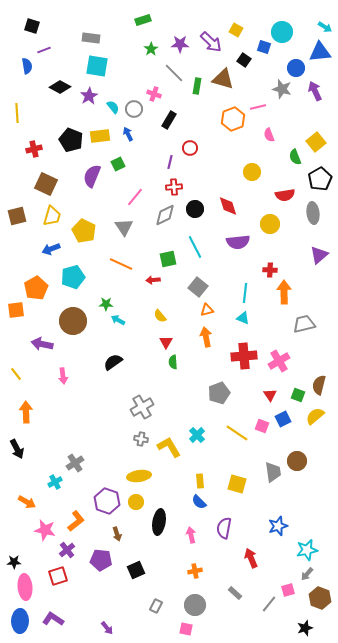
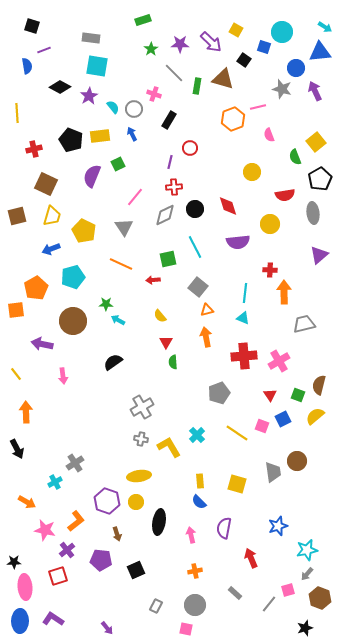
blue arrow at (128, 134): moved 4 px right
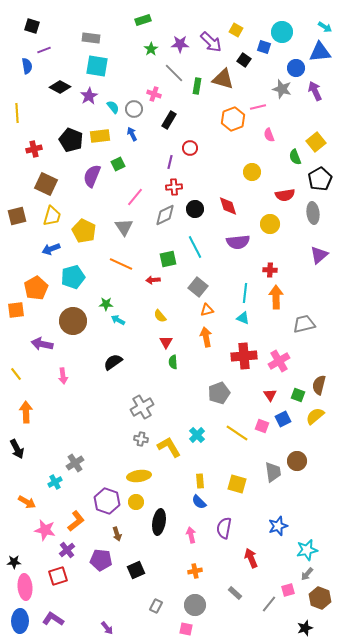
orange arrow at (284, 292): moved 8 px left, 5 px down
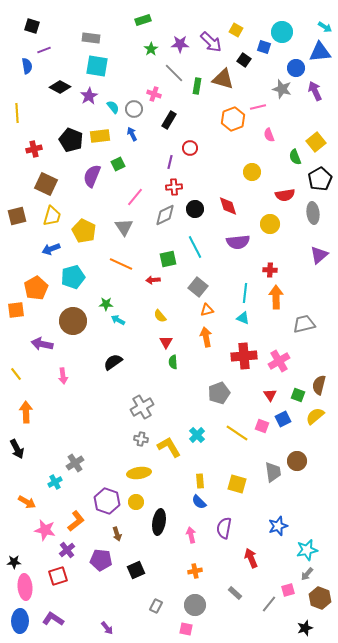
yellow ellipse at (139, 476): moved 3 px up
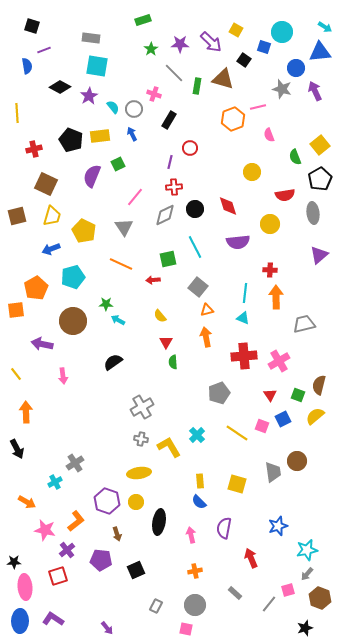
yellow square at (316, 142): moved 4 px right, 3 px down
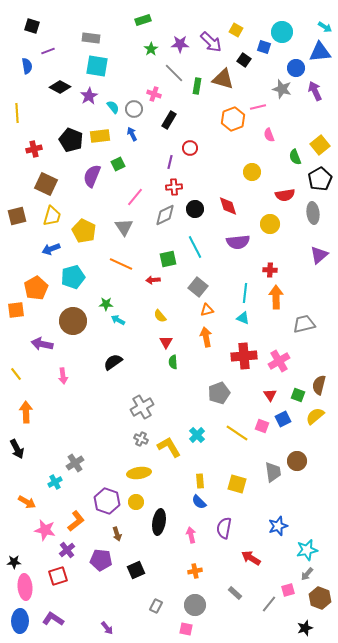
purple line at (44, 50): moved 4 px right, 1 px down
gray cross at (141, 439): rotated 16 degrees clockwise
red arrow at (251, 558): rotated 36 degrees counterclockwise
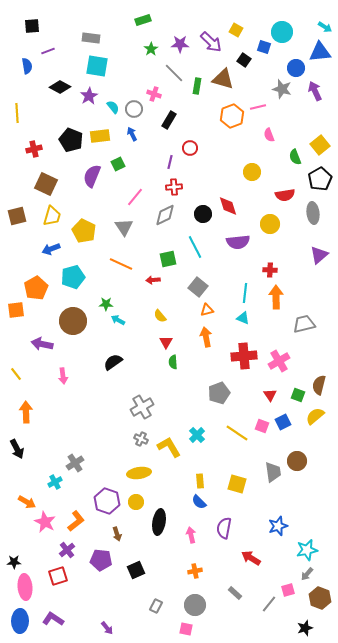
black square at (32, 26): rotated 21 degrees counterclockwise
orange hexagon at (233, 119): moved 1 px left, 3 px up
black circle at (195, 209): moved 8 px right, 5 px down
blue square at (283, 419): moved 3 px down
pink star at (45, 530): moved 8 px up; rotated 15 degrees clockwise
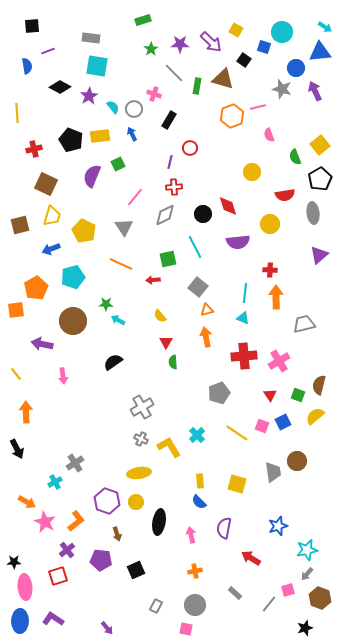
brown square at (17, 216): moved 3 px right, 9 px down
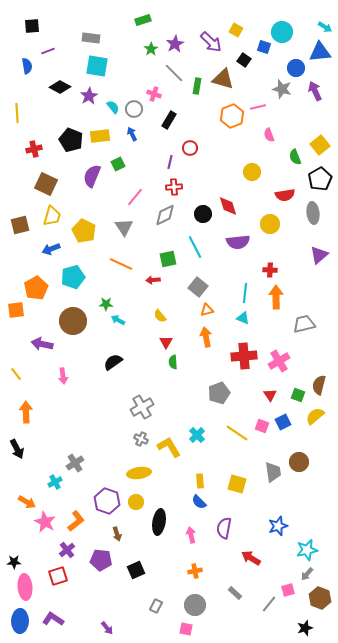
purple star at (180, 44): moved 5 px left; rotated 30 degrees counterclockwise
brown circle at (297, 461): moved 2 px right, 1 px down
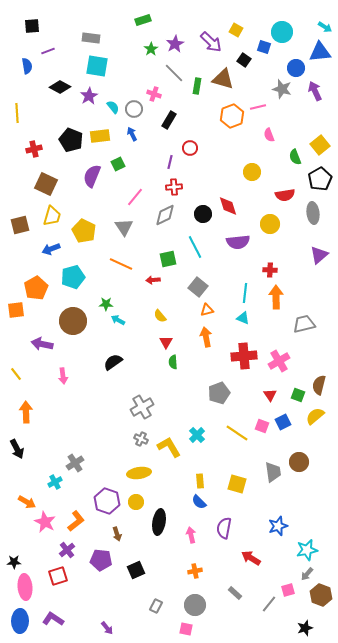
brown hexagon at (320, 598): moved 1 px right, 3 px up
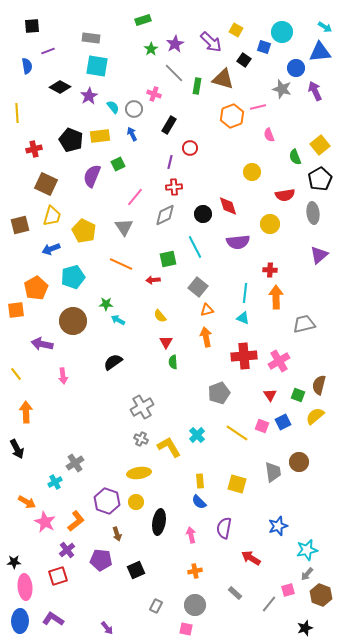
black rectangle at (169, 120): moved 5 px down
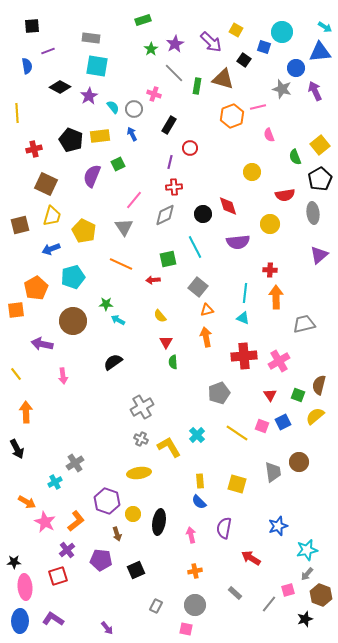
pink line at (135, 197): moved 1 px left, 3 px down
yellow circle at (136, 502): moved 3 px left, 12 px down
black star at (305, 628): moved 9 px up
